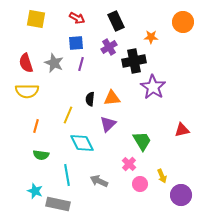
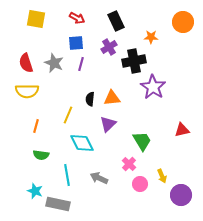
gray arrow: moved 3 px up
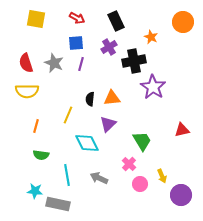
orange star: rotated 24 degrees clockwise
cyan diamond: moved 5 px right
cyan star: rotated 14 degrees counterclockwise
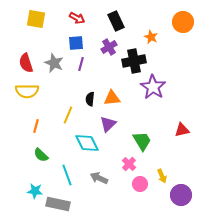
green semicircle: rotated 35 degrees clockwise
cyan line: rotated 10 degrees counterclockwise
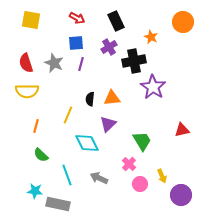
yellow square: moved 5 px left, 1 px down
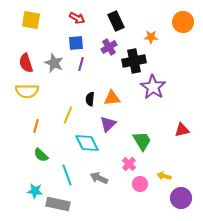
orange star: rotated 24 degrees counterclockwise
yellow arrow: moved 2 px right; rotated 128 degrees clockwise
purple circle: moved 3 px down
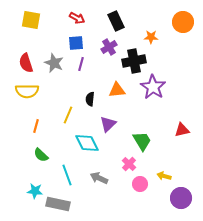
orange triangle: moved 5 px right, 8 px up
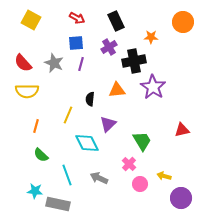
yellow square: rotated 18 degrees clockwise
red semicircle: moved 3 px left; rotated 24 degrees counterclockwise
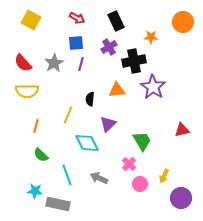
gray star: rotated 18 degrees clockwise
yellow arrow: rotated 80 degrees counterclockwise
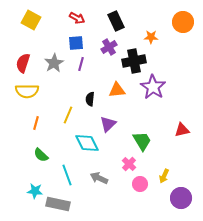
red semicircle: rotated 60 degrees clockwise
orange line: moved 3 px up
